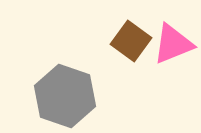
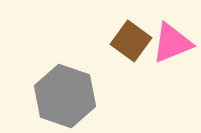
pink triangle: moved 1 px left, 1 px up
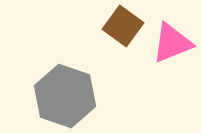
brown square: moved 8 px left, 15 px up
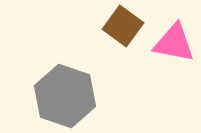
pink triangle: moved 2 px right; rotated 33 degrees clockwise
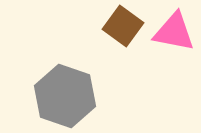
pink triangle: moved 11 px up
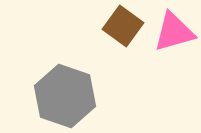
pink triangle: rotated 27 degrees counterclockwise
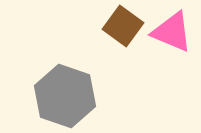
pink triangle: moved 2 px left; rotated 39 degrees clockwise
